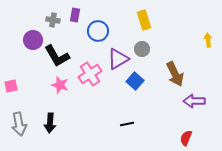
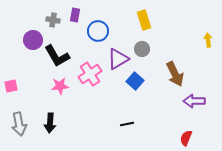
pink star: moved 1 px down; rotated 24 degrees counterclockwise
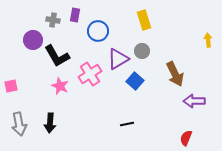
gray circle: moved 2 px down
pink star: rotated 30 degrees clockwise
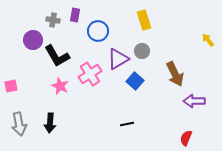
yellow arrow: rotated 32 degrees counterclockwise
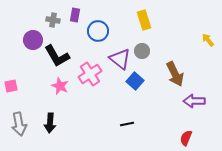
purple triangle: moved 2 px right; rotated 50 degrees counterclockwise
